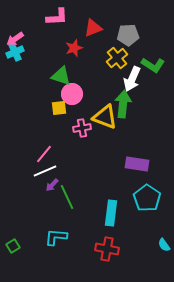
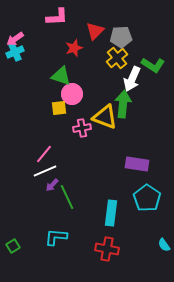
red triangle: moved 2 px right, 3 px down; rotated 24 degrees counterclockwise
gray pentagon: moved 7 px left, 2 px down
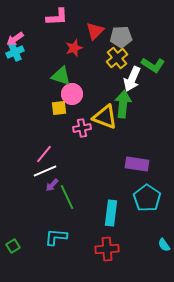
red cross: rotated 15 degrees counterclockwise
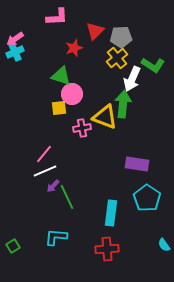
purple arrow: moved 1 px right, 1 px down
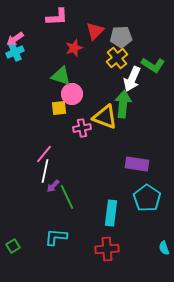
white line: rotated 55 degrees counterclockwise
cyan semicircle: moved 3 px down; rotated 16 degrees clockwise
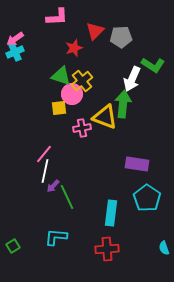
yellow cross: moved 35 px left, 23 px down
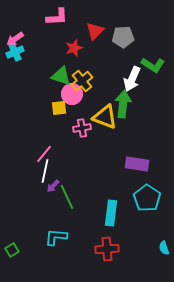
gray pentagon: moved 2 px right
green square: moved 1 px left, 4 px down
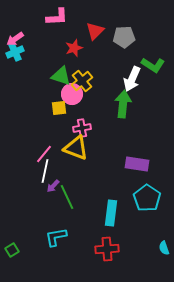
gray pentagon: moved 1 px right
yellow triangle: moved 29 px left, 31 px down
cyan L-shape: rotated 15 degrees counterclockwise
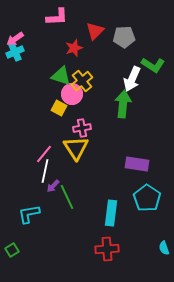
yellow square: rotated 35 degrees clockwise
yellow triangle: rotated 36 degrees clockwise
cyan L-shape: moved 27 px left, 23 px up
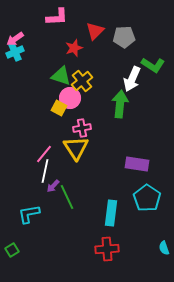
pink circle: moved 2 px left, 4 px down
green arrow: moved 3 px left
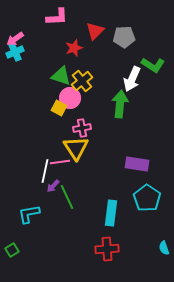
pink line: moved 16 px right, 8 px down; rotated 42 degrees clockwise
